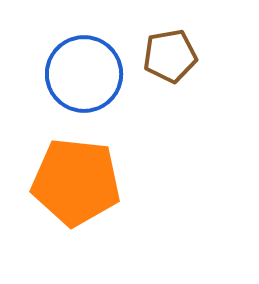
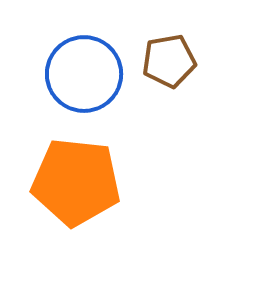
brown pentagon: moved 1 px left, 5 px down
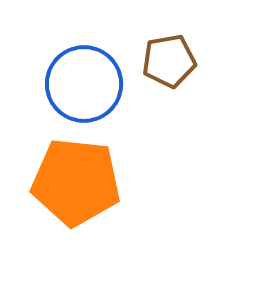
blue circle: moved 10 px down
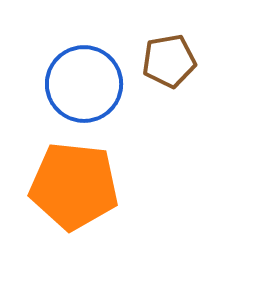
orange pentagon: moved 2 px left, 4 px down
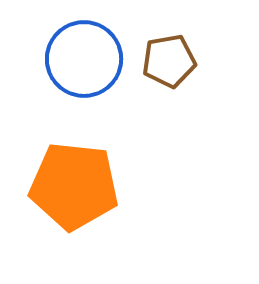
blue circle: moved 25 px up
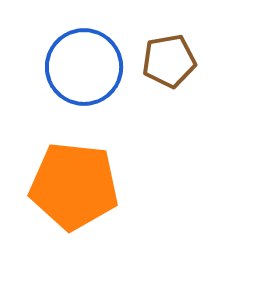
blue circle: moved 8 px down
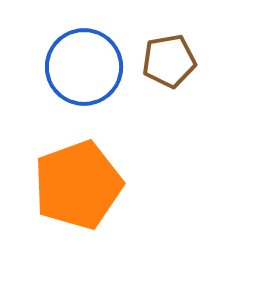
orange pentagon: moved 4 px right, 1 px up; rotated 26 degrees counterclockwise
